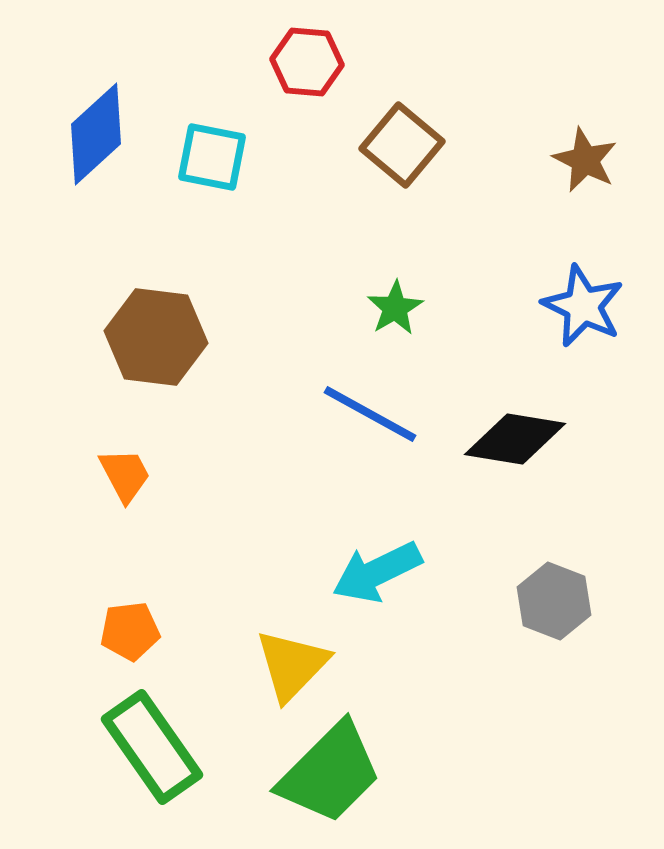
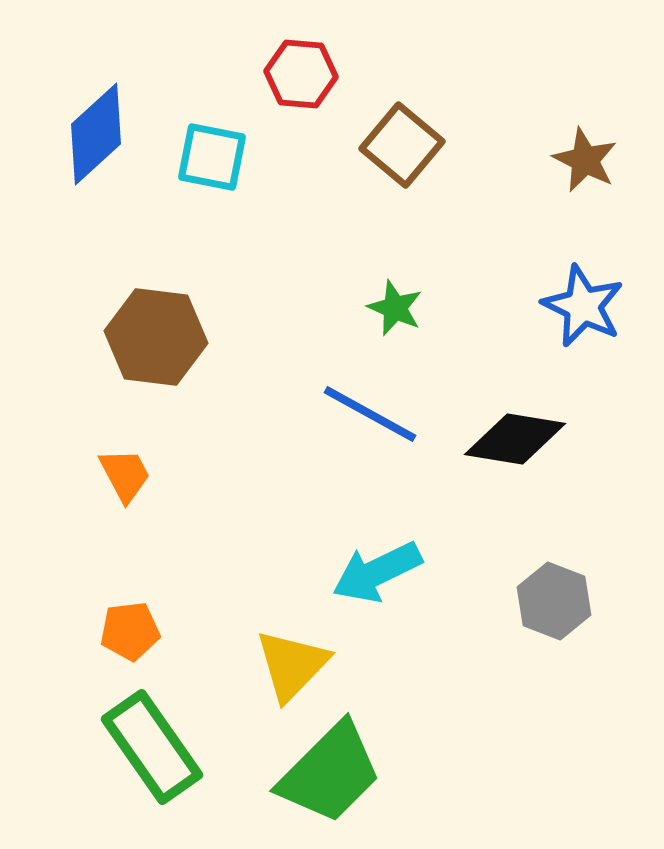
red hexagon: moved 6 px left, 12 px down
green star: rotated 18 degrees counterclockwise
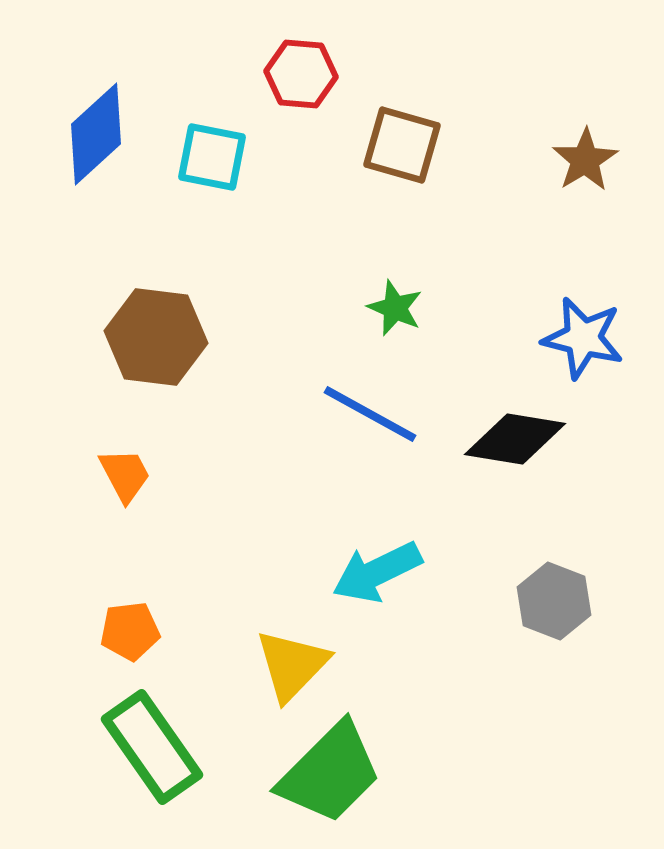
brown square: rotated 24 degrees counterclockwise
brown star: rotated 14 degrees clockwise
blue star: moved 32 px down; rotated 12 degrees counterclockwise
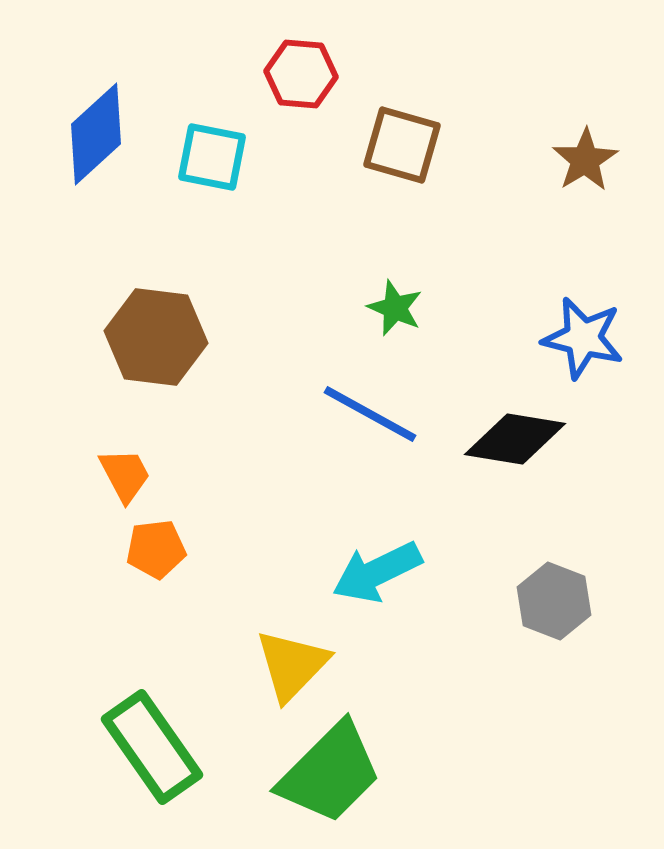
orange pentagon: moved 26 px right, 82 px up
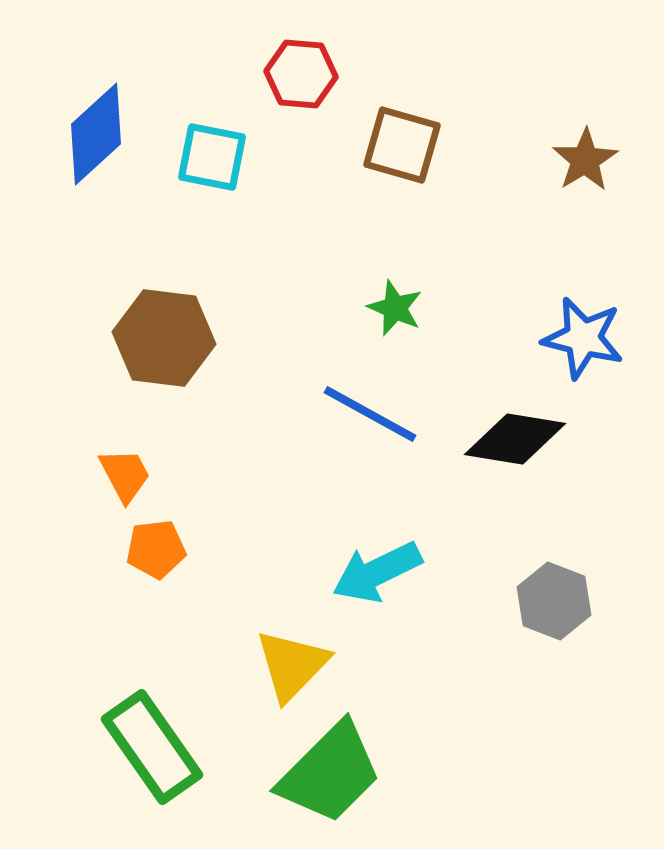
brown hexagon: moved 8 px right, 1 px down
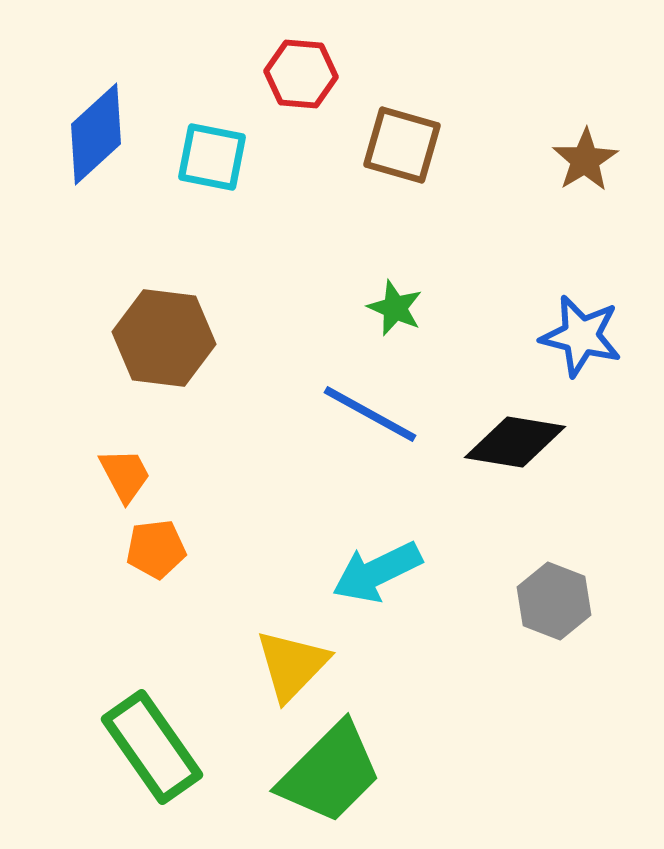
blue star: moved 2 px left, 2 px up
black diamond: moved 3 px down
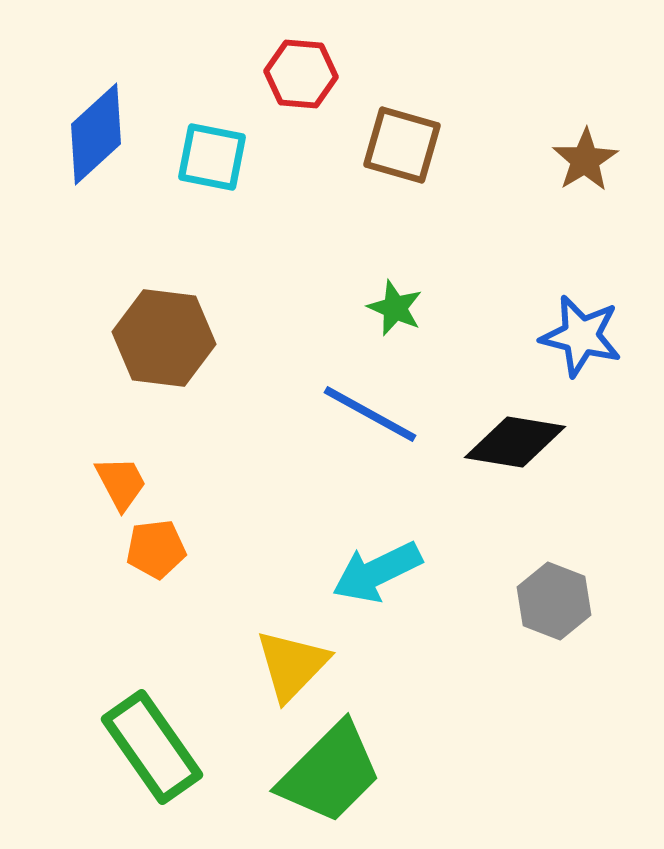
orange trapezoid: moved 4 px left, 8 px down
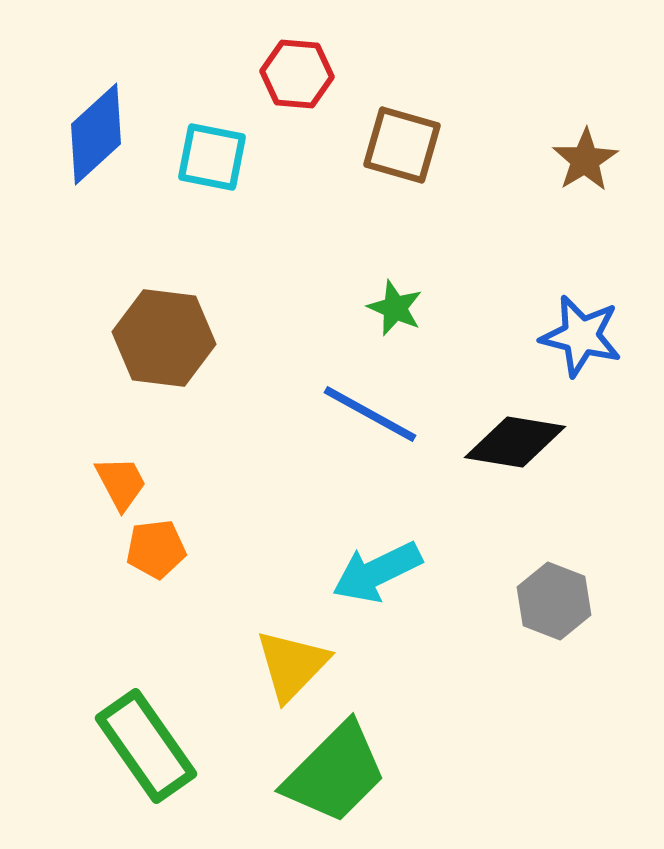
red hexagon: moved 4 px left
green rectangle: moved 6 px left, 1 px up
green trapezoid: moved 5 px right
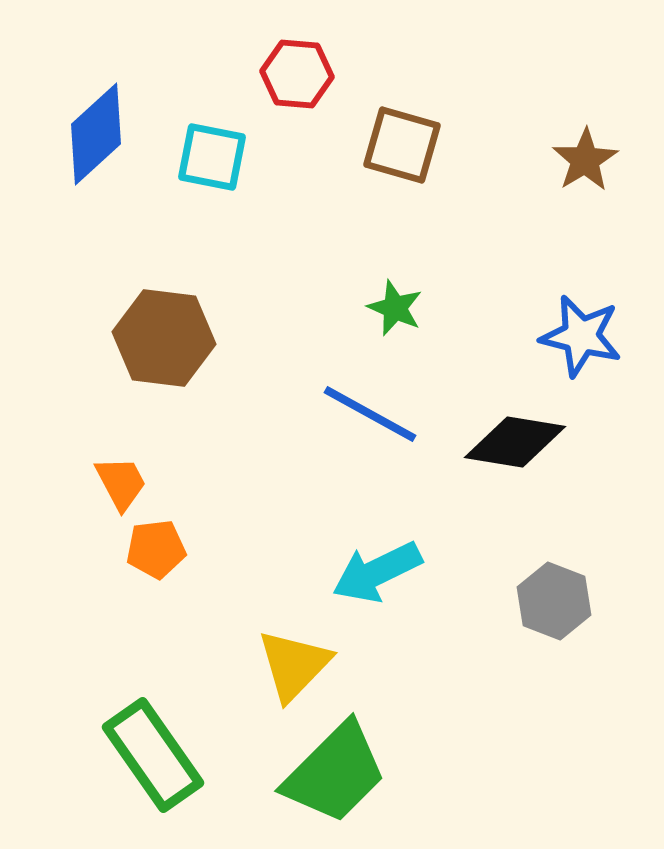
yellow triangle: moved 2 px right
green rectangle: moved 7 px right, 9 px down
